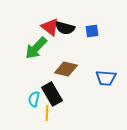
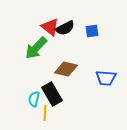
black semicircle: rotated 42 degrees counterclockwise
yellow line: moved 2 px left
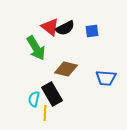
green arrow: rotated 75 degrees counterclockwise
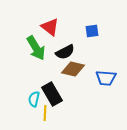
black semicircle: moved 24 px down
brown diamond: moved 7 px right
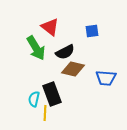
black rectangle: rotated 10 degrees clockwise
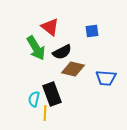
black semicircle: moved 3 px left
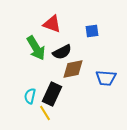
red triangle: moved 2 px right, 3 px up; rotated 18 degrees counterclockwise
brown diamond: rotated 25 degrees counterclockwise
black rectangle: rotated 45 degrees clockwise
cyan semicircle: moved 4 px left, 3 px up
yellow line: rotated 35 degrees counterclockwise
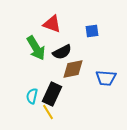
cyan semicircle: moved 2 px right
yellow line: moved 3 px right, 1 px up
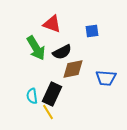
cyan semicircle: rotated 21 degrees counterclockwise
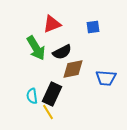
red triangle: rotated 42 degrees counterclockwise
blue square: moved 1 px right, 4 px up
